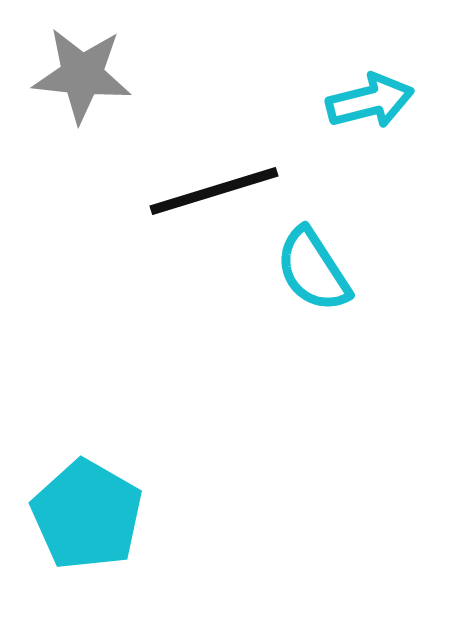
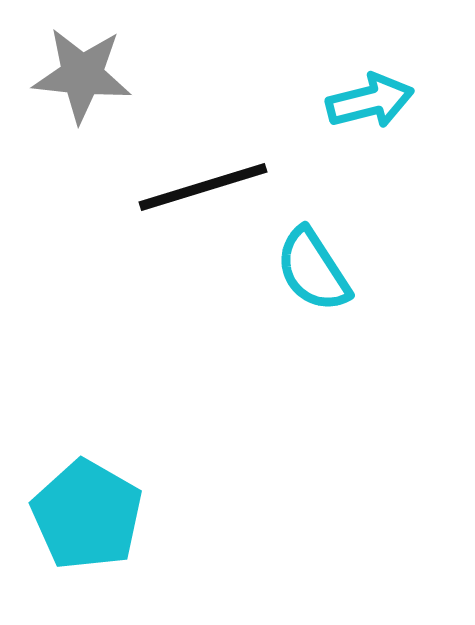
black line: moved 11 px left, 4 px up
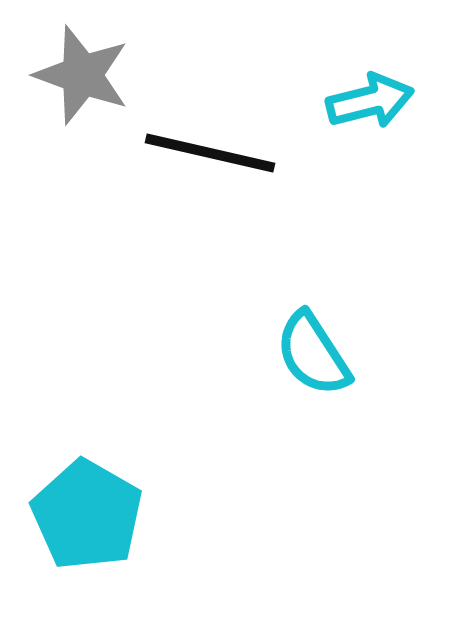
gray star: rotated 14 degrees clockwise
black line: moved 7 px right, 34 px up; rotated 30 degrees clockwise
cyan semicircle: moved 84 px down
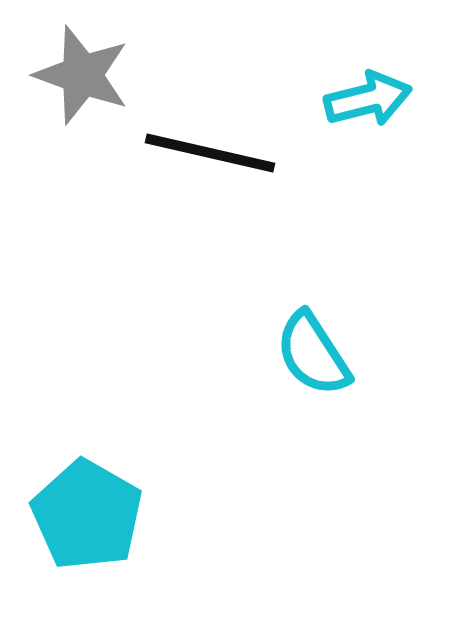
cyan arrow: moved 2 px left, 2 px up
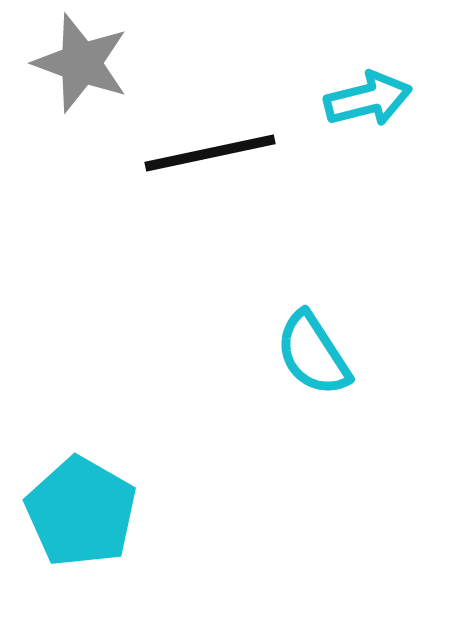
gray star: moved 1 px left, 12 px up
black line: rotated 25 degrees counterclockwise
cyan pentagon: moved 6 px left, 3 px up
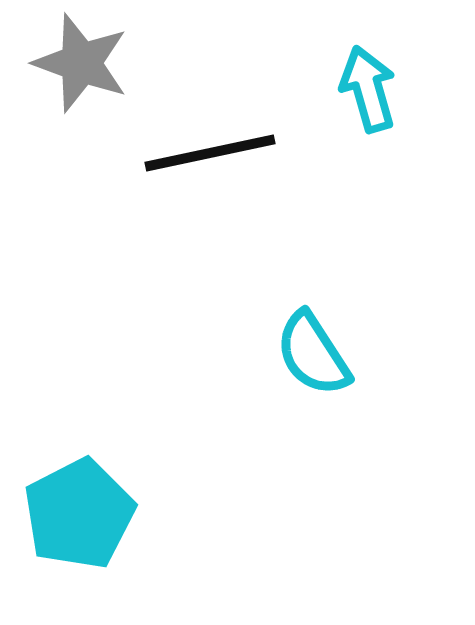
cyan arrow: moved 10 px up; rotated 92 degrees counterclockwise
cyan pentagon: moved 2 px left, 2 px down; rotated 15 degrees clockwise
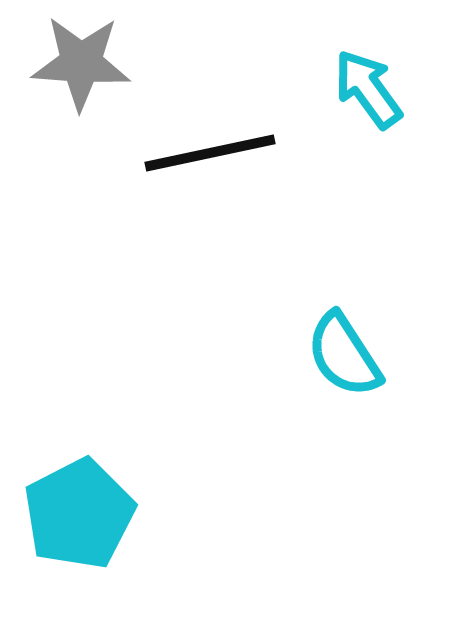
gray star: rotated 16 degrees counterclockwise
cyan arrow: rotated 20 degrees counterclockwise
cyan semicircle: moved 31 px right, 1 px down
